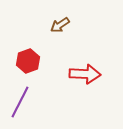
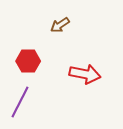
red hexagon: rotated 20 degrees clockwise
red arrow: rotated 8 degrees clockwise
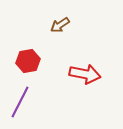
red hexagon: rotated 10 degrees counterclockwise
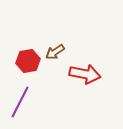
brown arrow: moved 5 px left, 27 px down
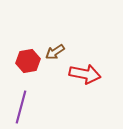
purple line: moved 1 px right, 5 px down; rotated 12 degrees counterclockwise
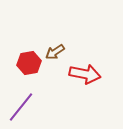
red hexagon: moved 1 px right, 2 px down
purple line: rotated 24 degrees clockwise
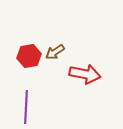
red hexagon: moved 7 px up
purple line: moved 5 px right; rotated 36 degrees counterclockwise
